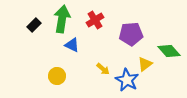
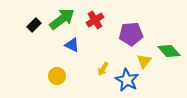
green arrow: rotated 44 degrees clockwise
yellow triangle: moved 1 px left, 3 px up; rotated 14 degrees counterclockwise
yellow arrow: rotated 80 degrees clockwise
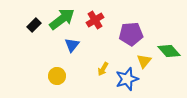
blue triangle: rotated 42 degrees clockwise
blue star: moved 1 px up; rotated 25 degrees clockwise
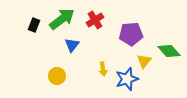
black rectangle: rotated 24 degrees counterclockwise
yellow arrow: rotated 40 degrees counterclockwise
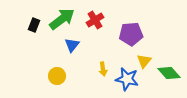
green diamond: moved 22 px down
blue star: rotated 30 degrees clockwise
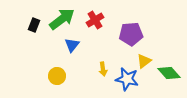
yellow triangle: rotated 14 degrees clockwise
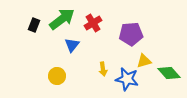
red cross: moved 2 px left, 3 px down
yellow triangle: rotated 21 degrees clockwise
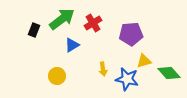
black rectangle: moved 5 px down
blue triangle: rotated 21 degrees clockwise
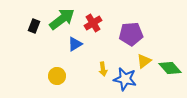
black rectangle: moved 4 px up
blue triangle: moved 3 px right, 1 px up
yellow triangle: rotated 21 degrees counterclockwise
green diamond: moved 1 px right, 5 px up
blue star: moved 2 px left
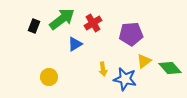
yellow circle: moved 8 px left, 1 px down
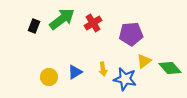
blue triangle: moved 28 px down
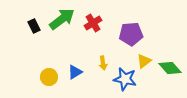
black rectangle: rotated 48 degrees counterclockwise
yellow arrow: moved 6 px up
